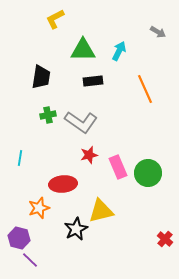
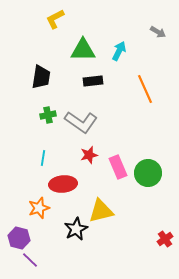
cyan line: moved 23 px right
red cross: rotated 14 degrees clockwise
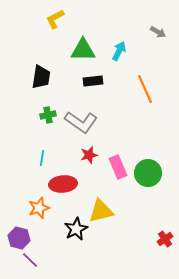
cyan line: moved 1 px left
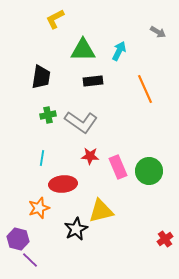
red star: moved 1 px right, 1 px down; rotated 18 degrees clockwise
green circle: moved 1 px right, 2 px up
purple hexagon: moved 1 px left, 1 px down
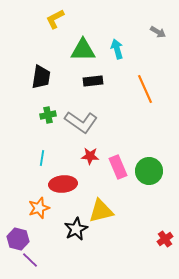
cyan arrow: moved 2 px left, 2 px up; rotated 42 degrees counterclockwise
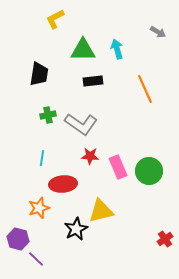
black trapezoid: moved 2 px left, 3 px up
gray L-shape: moved 2 px down
purple line: moved 6 px right, 1 px up
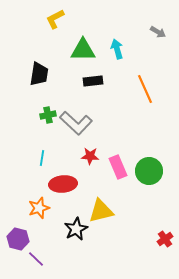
gray L-shape: moved 5 px left, 1 px up; rotated 8 degrees clockwise
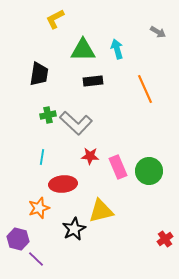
cyan line: moved 1 px up
black star: moved 2 px left
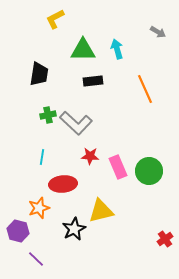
purple hexagon: moved 8 px up
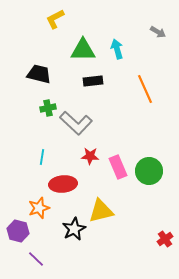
black trapezoid: rotated 85 degrees counterclockwise
green cross: moved 7 px up
